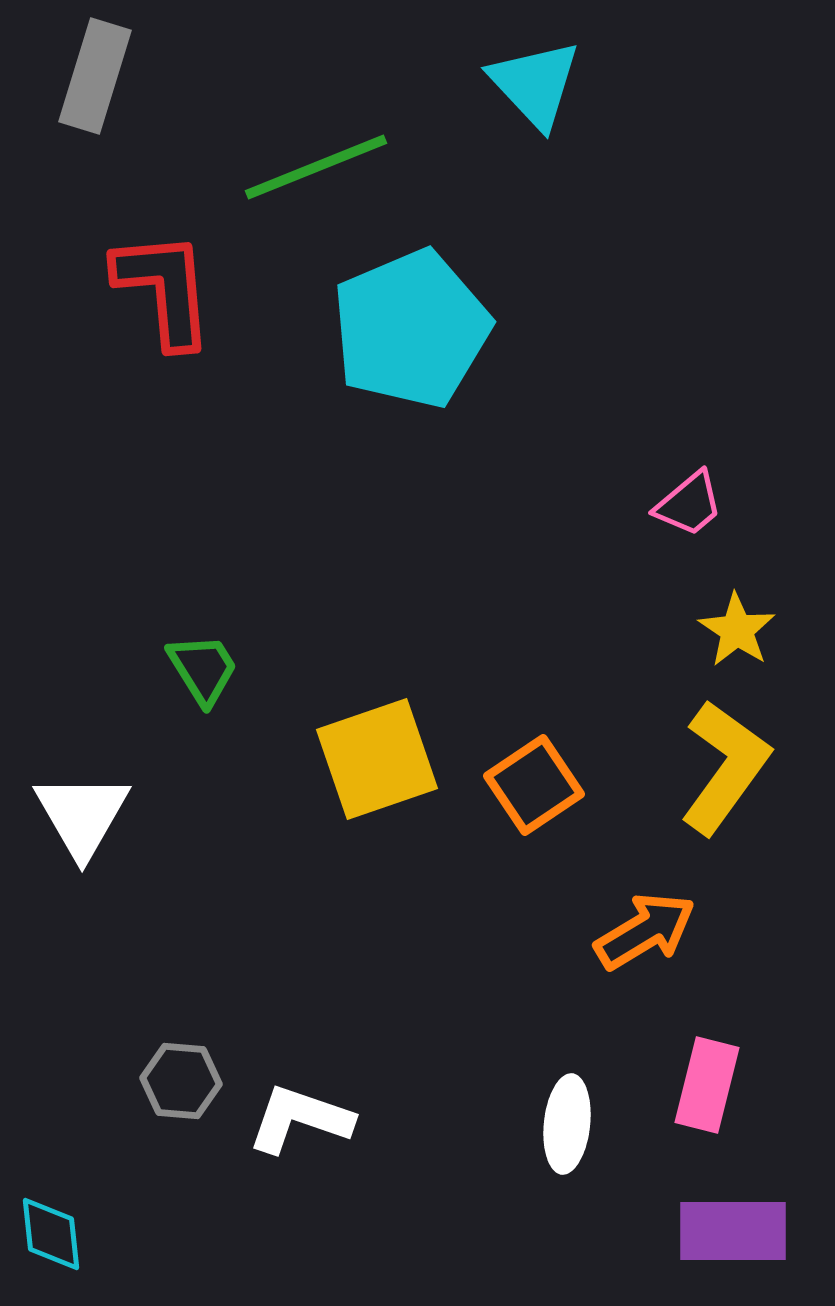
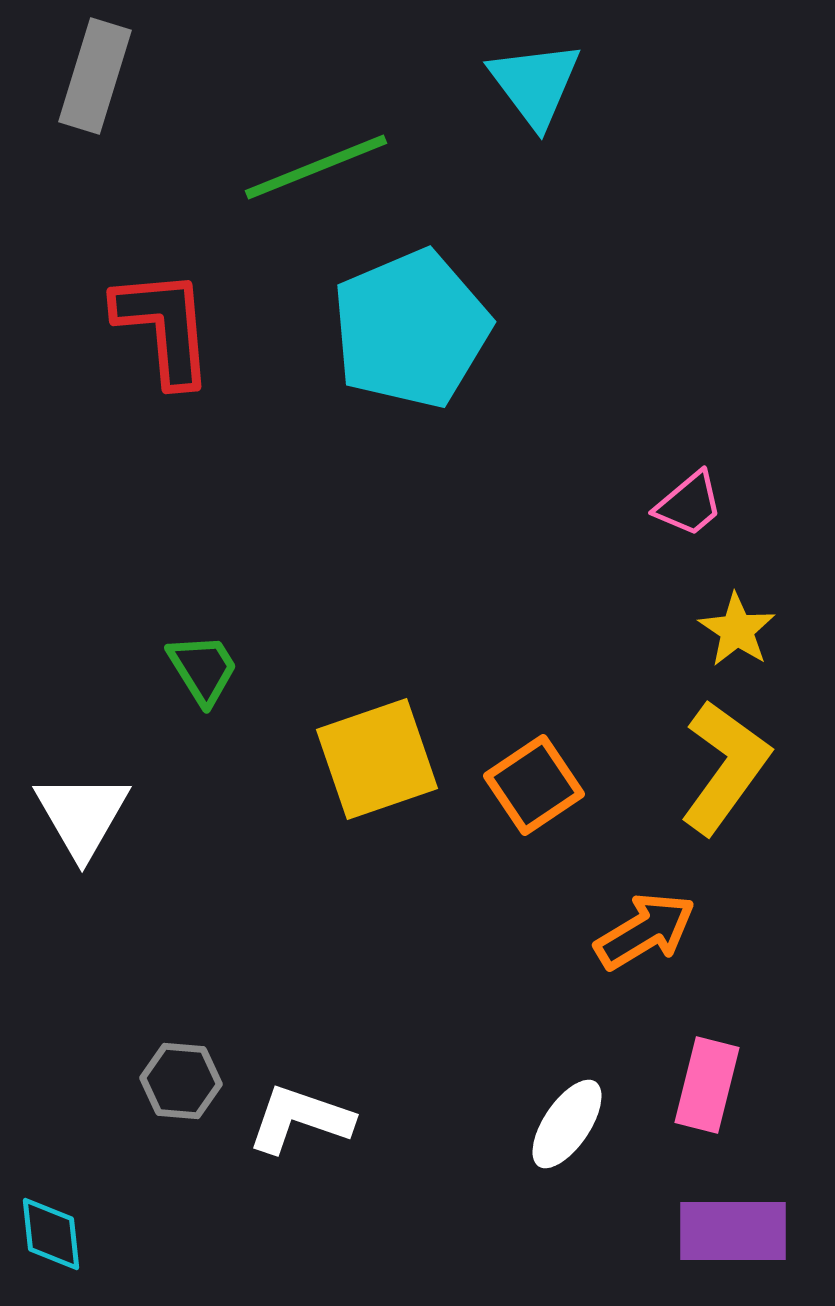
cyan triangle: rotated 6 degrees clockwise
red L-shape: moved 38 px down
white ellipse: rotated 28 degrees clockwise
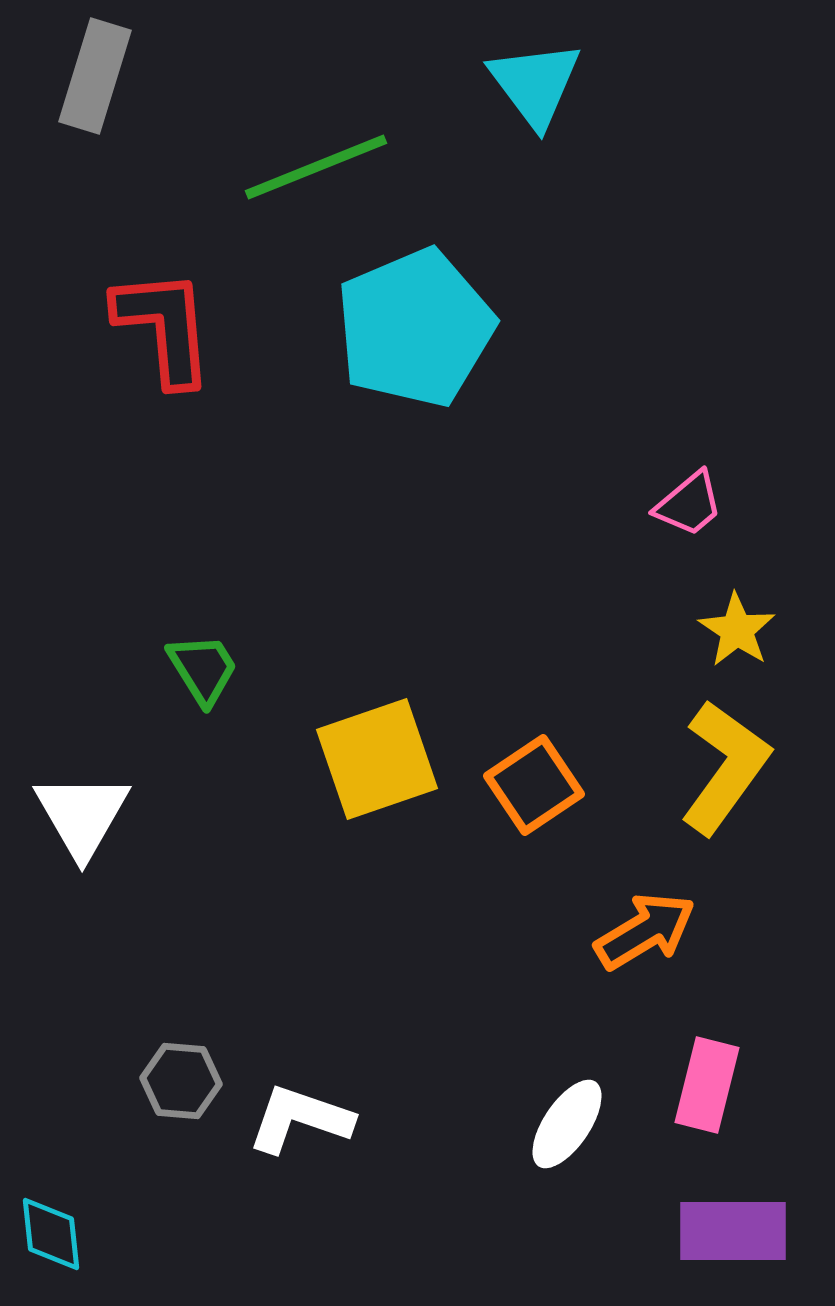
cyan pentagon: moved 4 px right, 1 px up
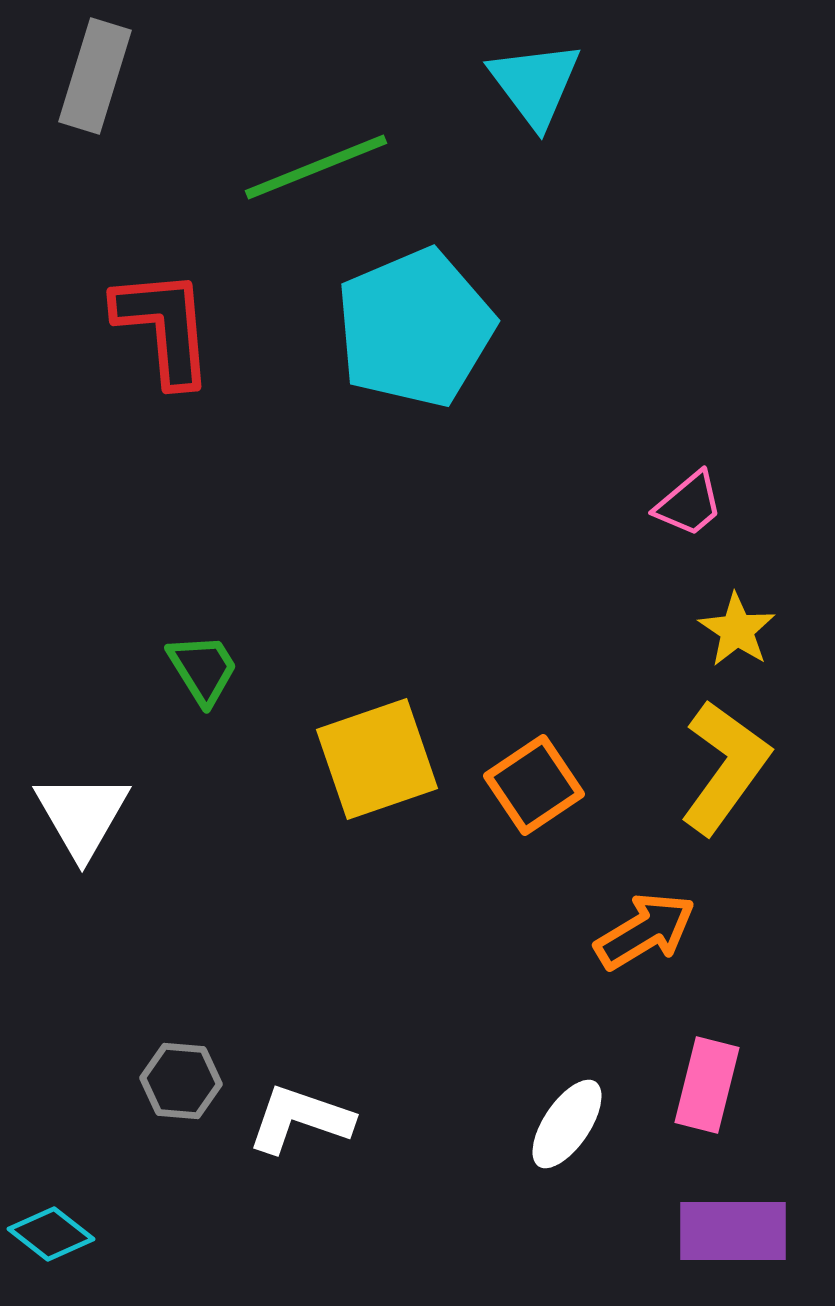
cyan diamond: rotated 46 degrees counterclockwise
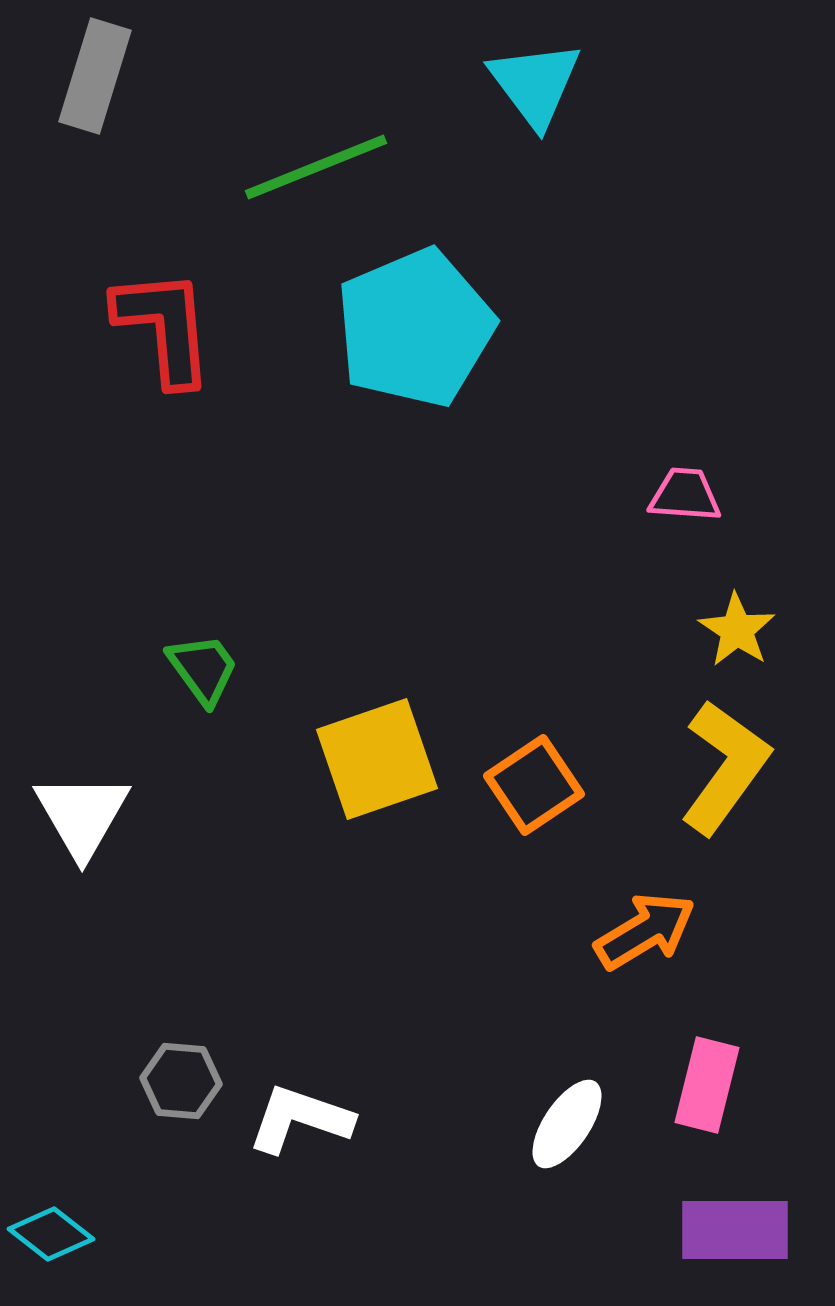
pink trapezoid: moved 4 px left, 9 px up; rotated 136 degrees counterclockwise
green trapezoid: rotated 4 degrees counterclockwise
purple rectangle: moved 2 px right, 1 px up
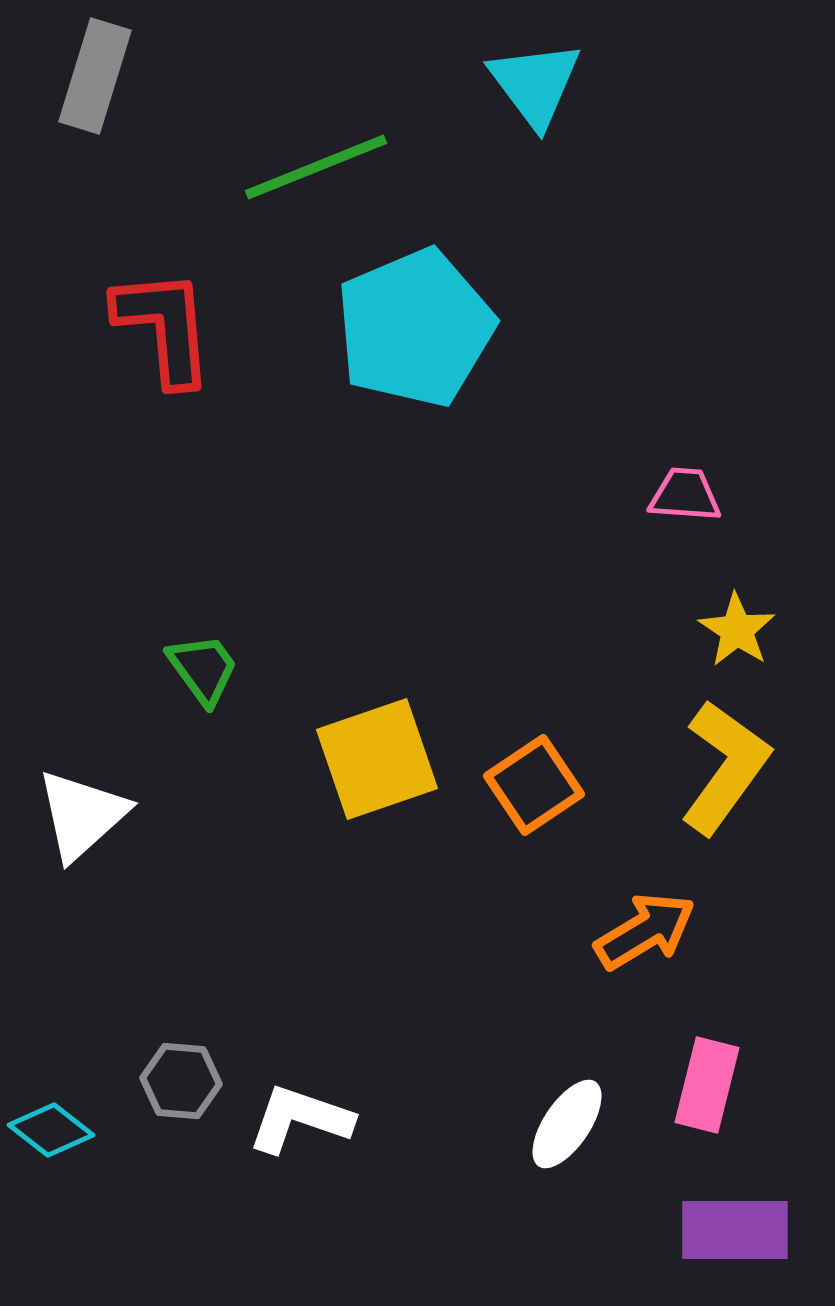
white triangle: rotated 18 degrees clockwise
cyan diamond: moved 104 px up
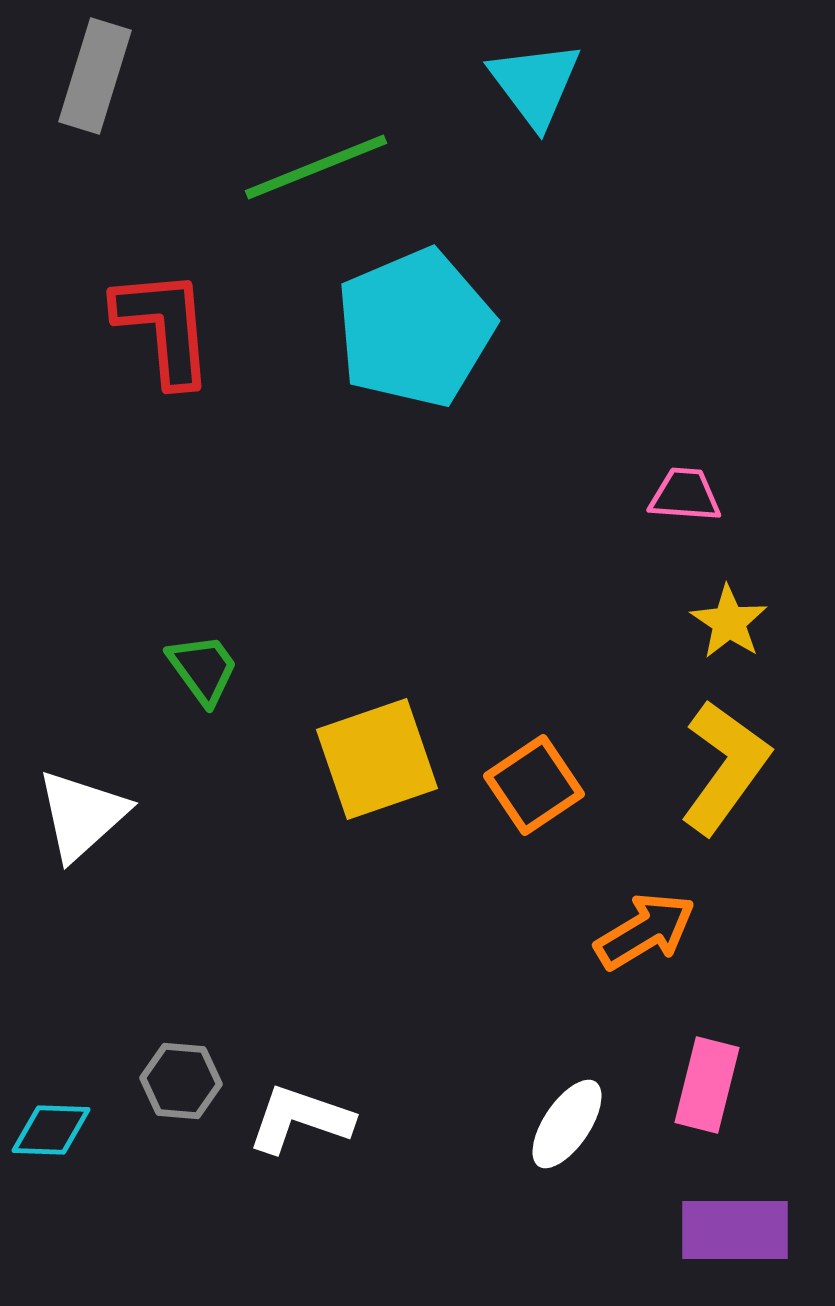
yellow star: moved 8 px left, 8 px up
cyan diamond: rotated 36 degrees counterclockwise
